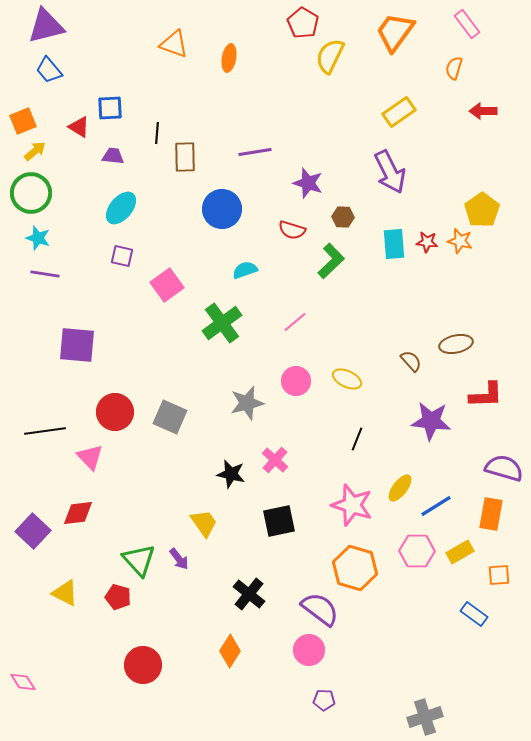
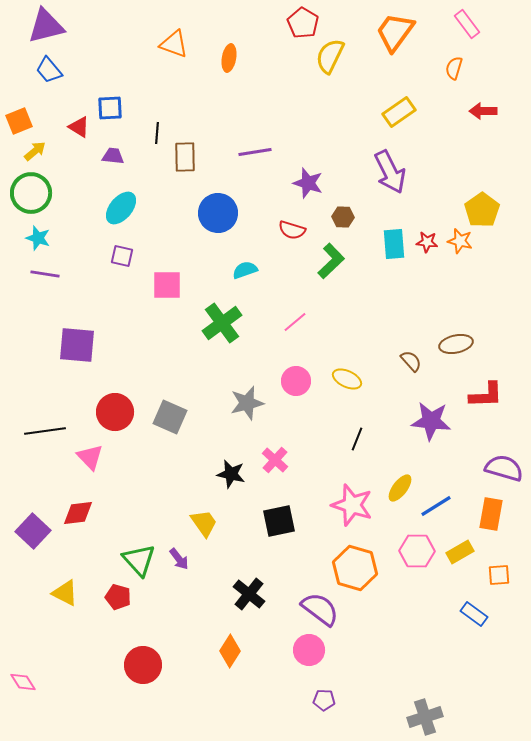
orange square at (23, 121): moved 4 px left
blue circle at (222, 209): moved 4 px left, 4 px down
pink square at (167, 285): rotated 36 degrees clockwise
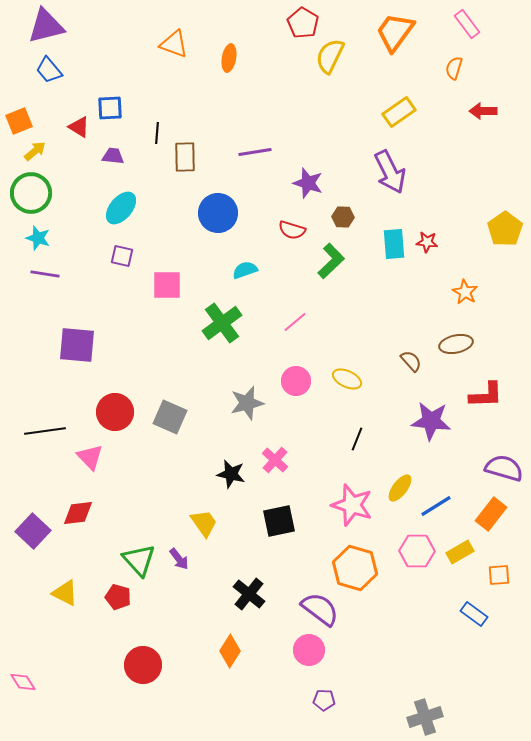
yellow pentagon at (482, 210): moved 23 px right, 19 px down
orange star at (460, 241): moved 5 px right, 51 px down; rotated 15 degrees clockwise
orange rectangle at (491, 514): rotated 28 degrees clockwise
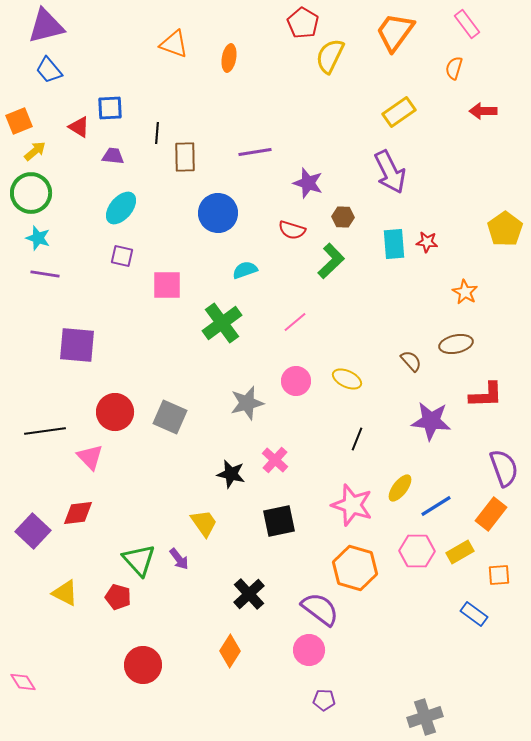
purple semicircle at (504, 468): rotated 54 degrees clockwise
black cross at (249, 594): rotated 8 degrees clockwise
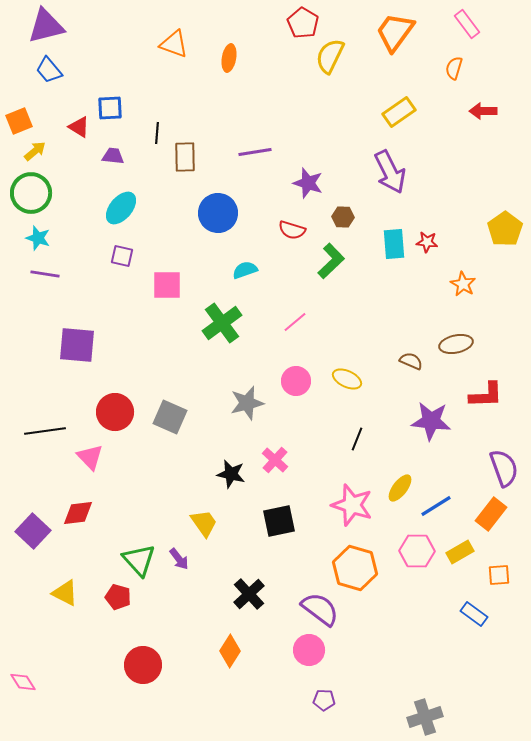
orange star at (465, 292): moved 2 px left, 8 px up
brown semicircle at (411, 361): rotated 25 degrees counterclockwise
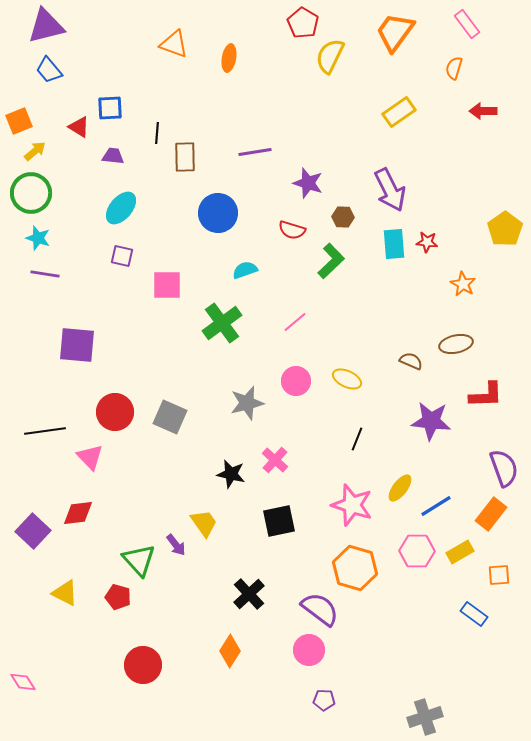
purple arrow at (390, 172): moved 18 px down
purple arrow at (179, 559): moved 3 px left, 14 px up
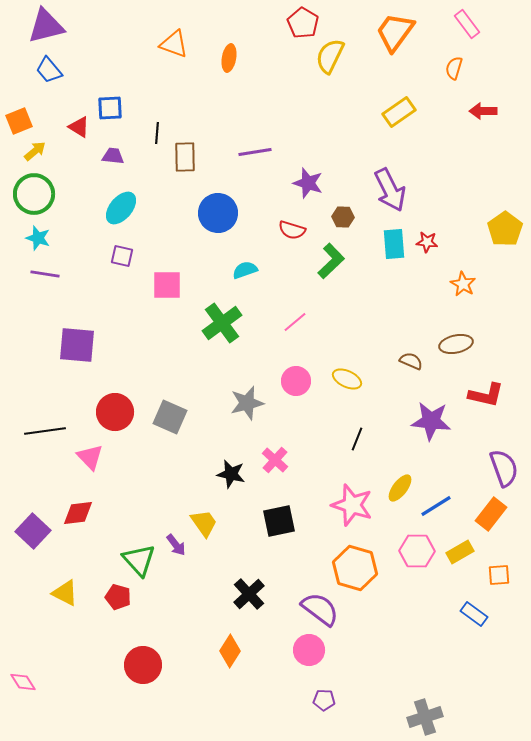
green circle at (31, 193): moved 3 px right, 1 px down
red L-shape at (486, 395): rotated 15 degrees clockwise
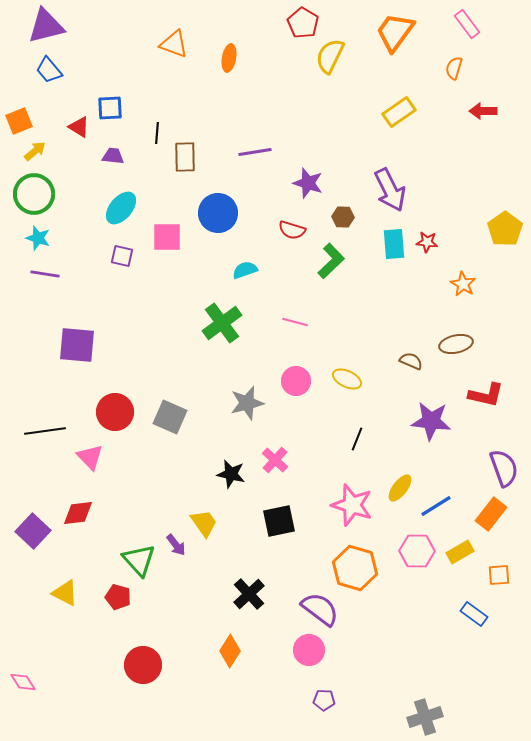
pink square at (167, 285): moved 48 px up
pink line at (295, 322): rotated 55 degrees clockwise
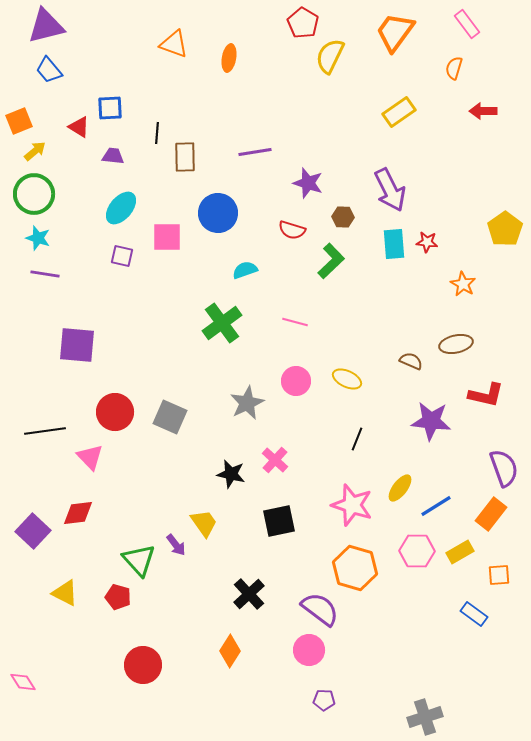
gray star at (247, 403): rotated 12 degrees counterclockwise
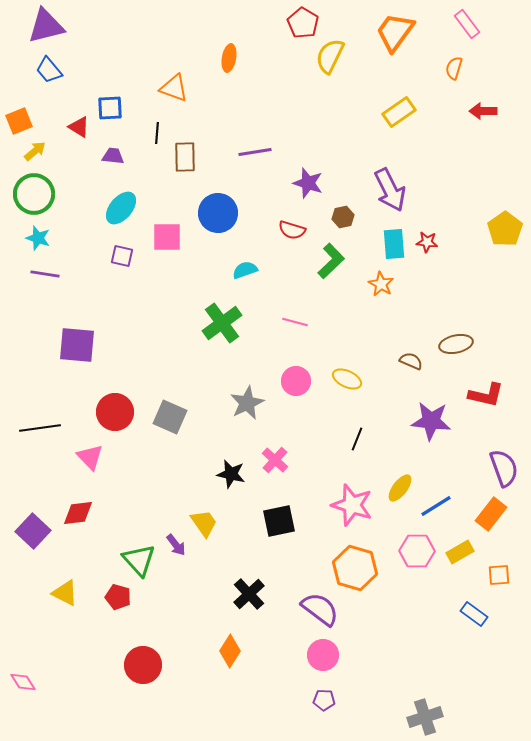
orange triangle at (174, 44): moved 44 px down
brown hexagon at (343, 217): rotated 15 degrees counterclockwise
orange star at (463, 284): moved 82 px left
black line at (45, 431): moved 5 px left, 3 px up
pink circle at (309, 650): moved 14 px right, 5 px down
